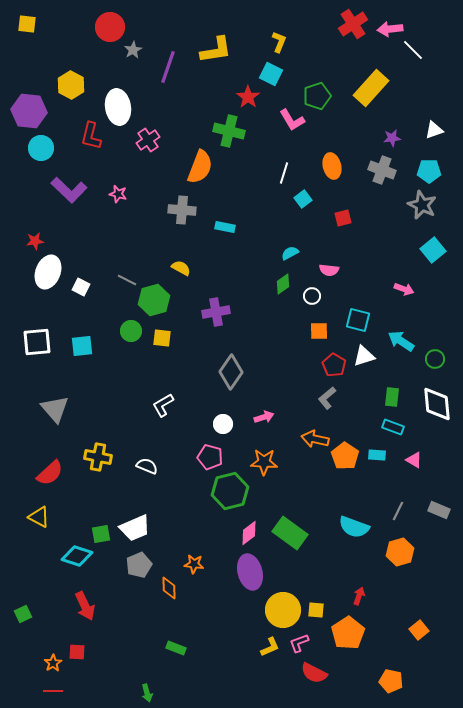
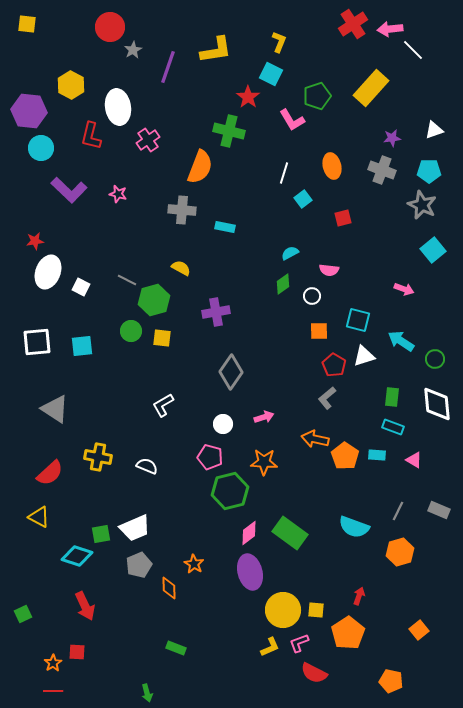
gray triangle at (55, 409): rotated 16 degrees counterclockwise
orange star at (194, 564): rotated 24 degrees clockwise
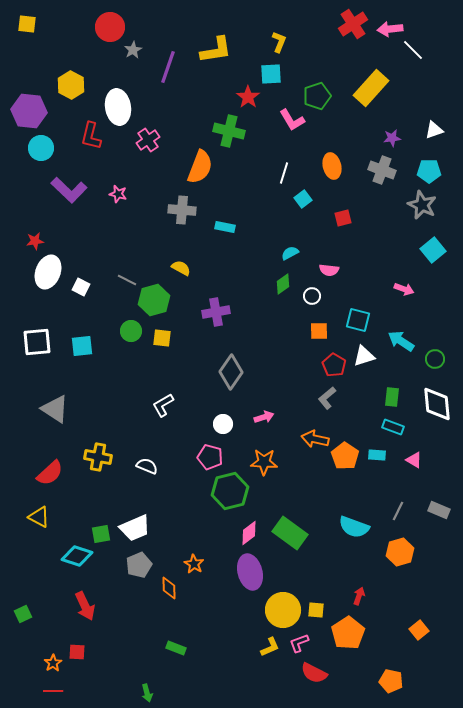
cyan square at (271, 74): rotated 30 degrees counterclockwise
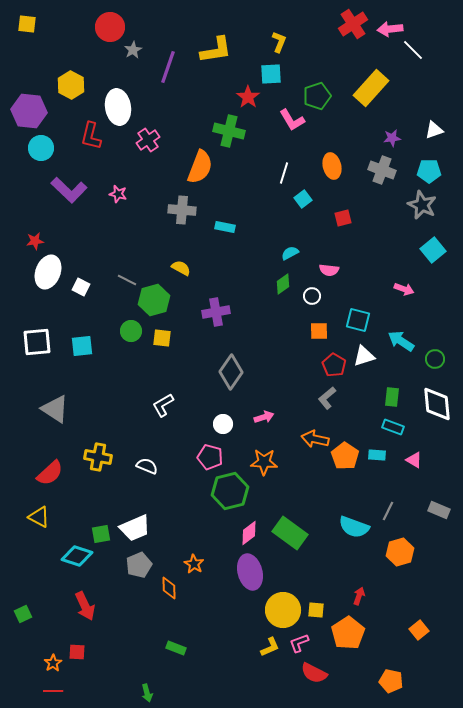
gray line at (398, 511): moved 10 px left
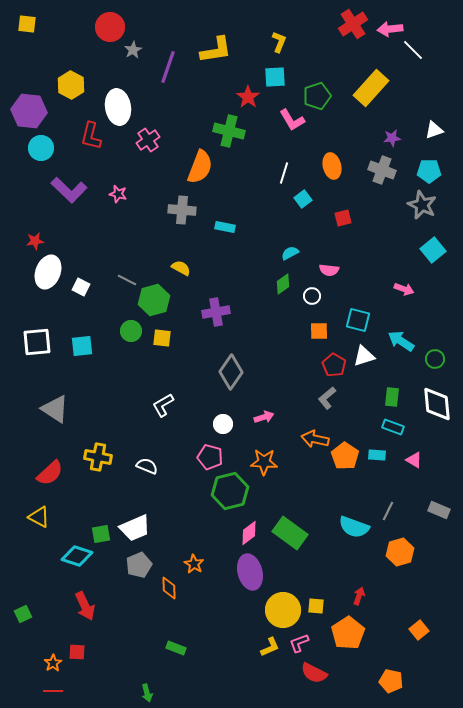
cyan square at (271, 74): moved 4 px right, 3 px down
yellow square at (316, 610): moved 4 px up
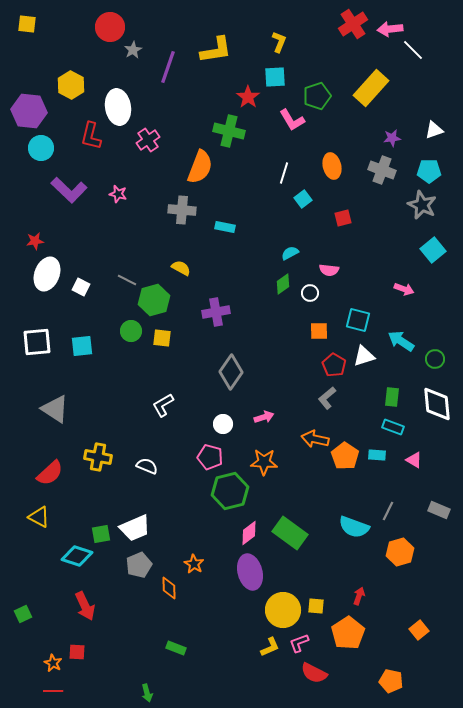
white ellipse at (48, 272): moved 1 px left, 2 px down
white circle at (312, 296): moved 2 px left, 3 px up
orange star at (53, 663): rotated 12 degrees counterclockwise
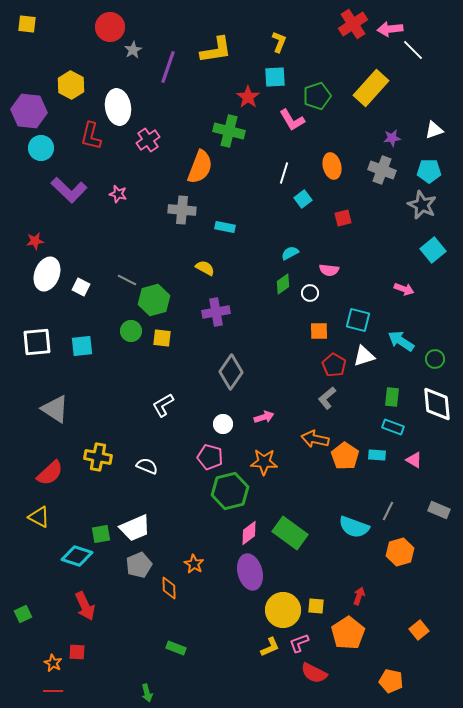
yellow semicircle at (181, 268): moved 24 px right
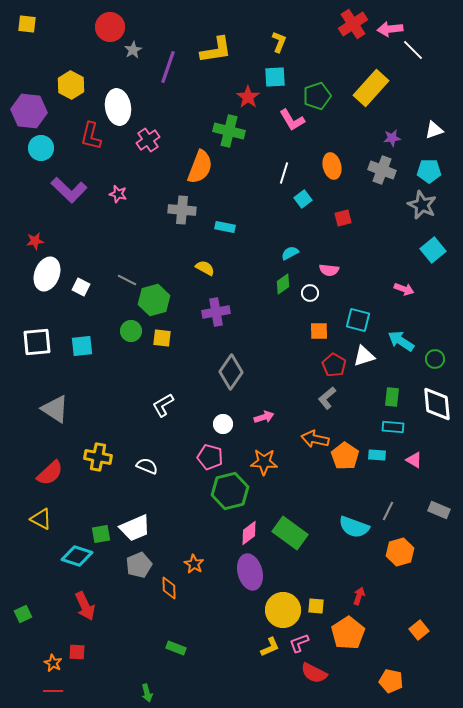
cyan rectangle at (393, 427): rotated 15 degrees counterclockwise
yellow triangle at (39, 517): moved 2 px right, 2 px down
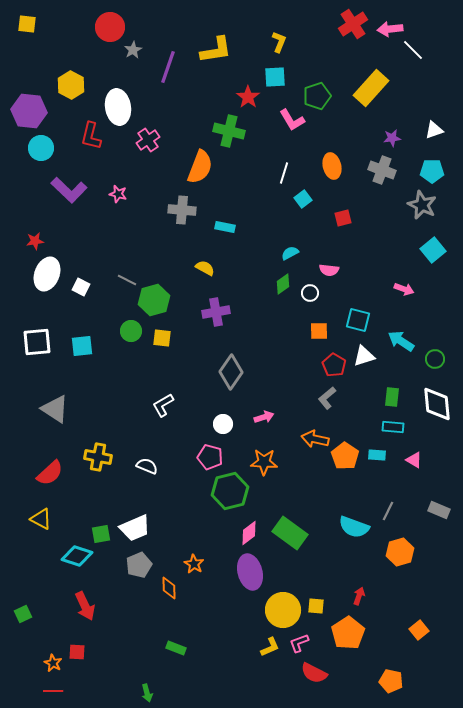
cyan pentagon at (429, 171): moved 3 px right
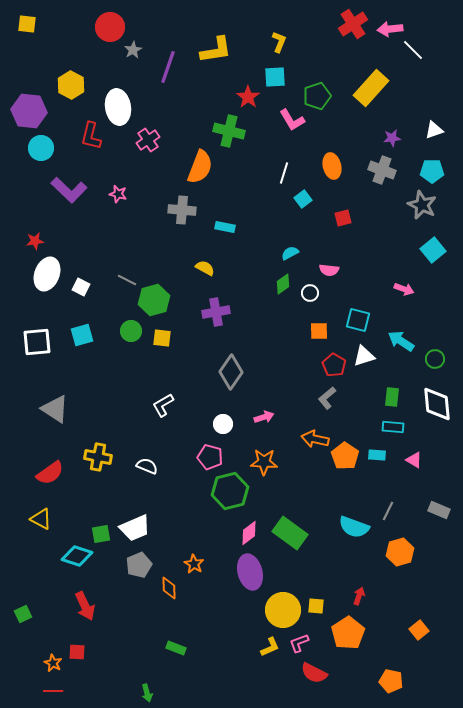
cyan square at (82, 346): moved 11 px up; rotated 10 degrees counterclockwise
red semicircle at (50, 473): rotated 8 degrees clockwise
